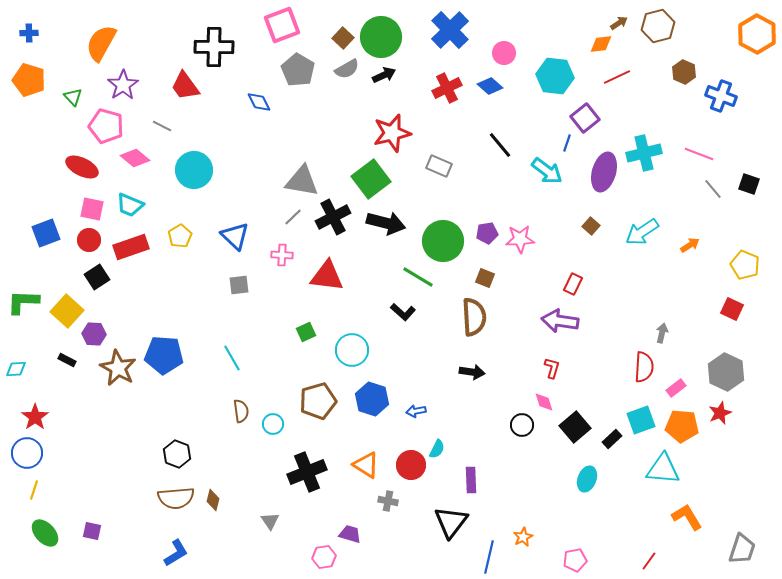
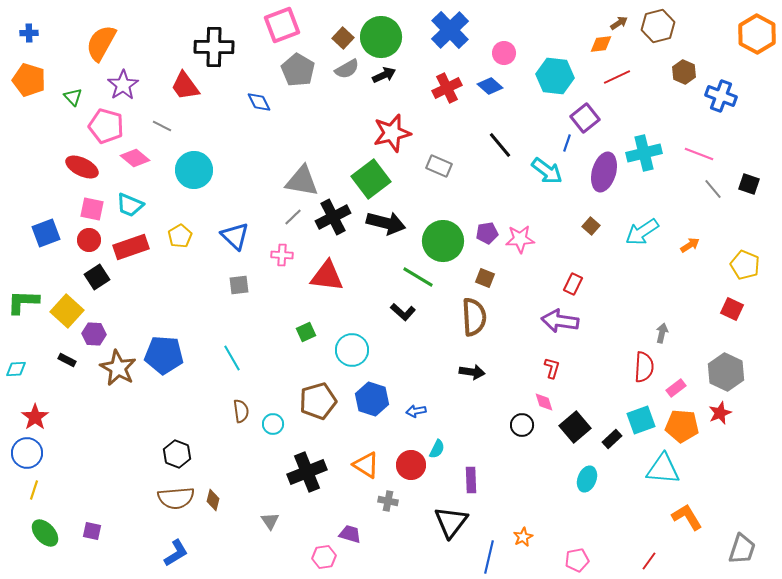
pink pentagon at (575, 560): moved 2 px right
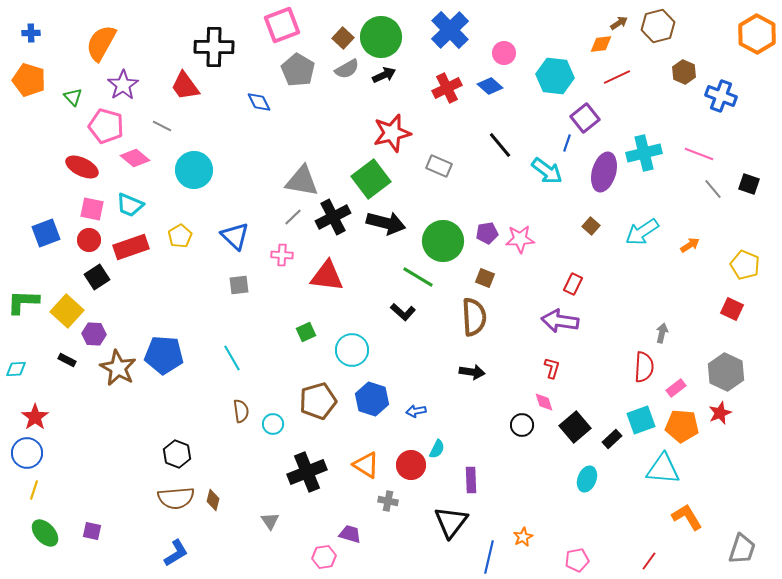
blue cross at (29, 33): moved 2 px right
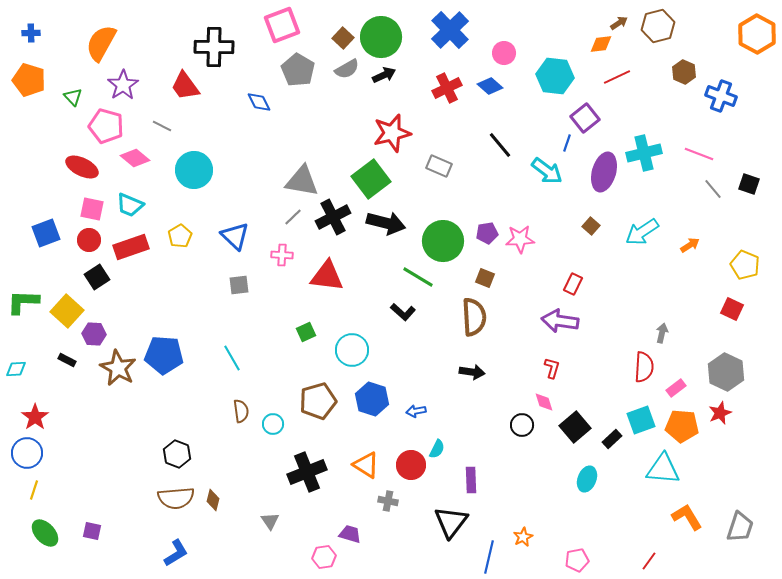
gray trapezoid at (742, 549): moved 2 px left, 22 px up
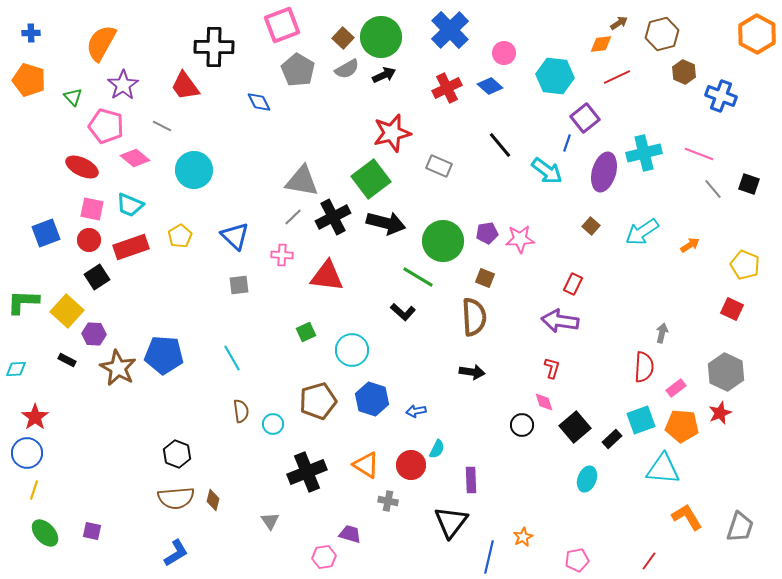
brown hexagon at (658, 26): moved 4 px right, 8 px down
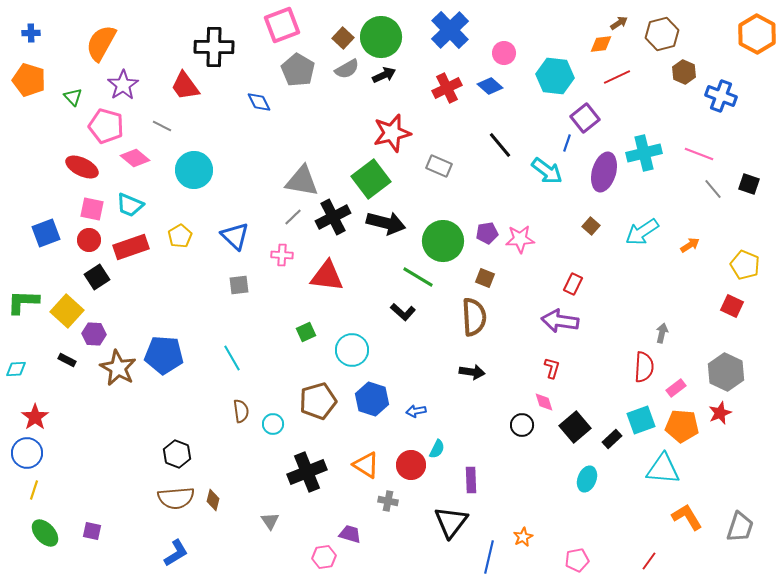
red square at (732, 309): moved 3 px up
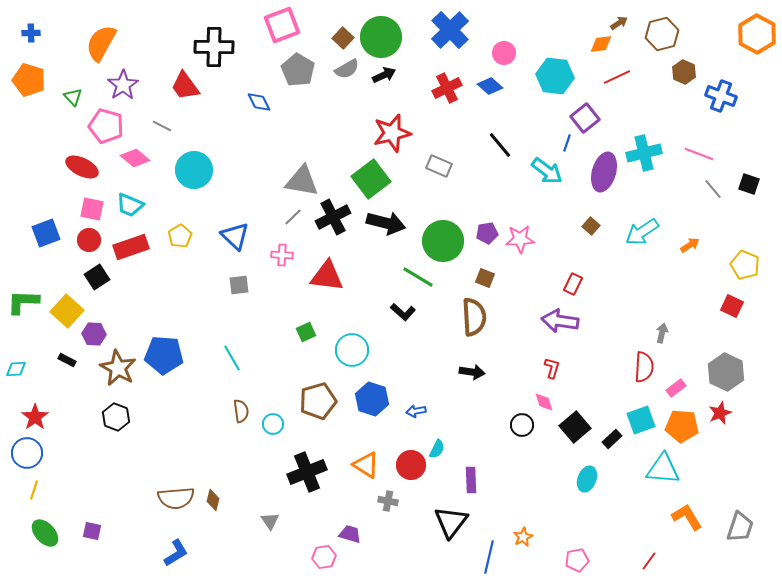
black hexagon at (177, 454): moved 61 px left, 37 px up
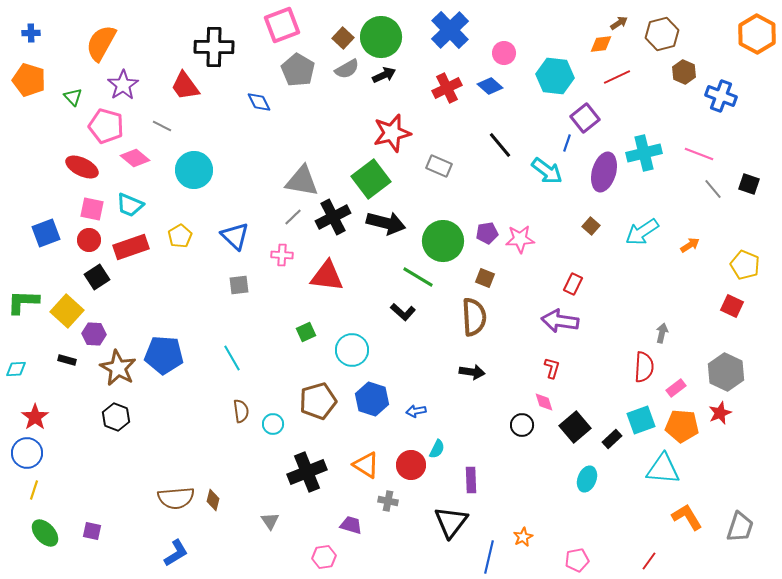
black rectangle at (67, 360): rotated 12 degrees counterclockwise
purple trapezoid at (350, 534): moved 1 px right, 9 px up
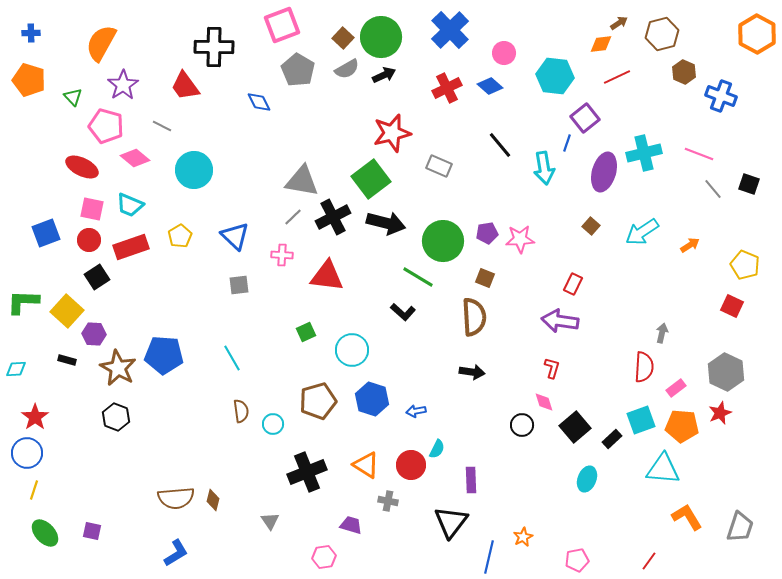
cyan arrow at (547, 171): moved 3 px left, 3 px up; rotated 44 degrees clockwise
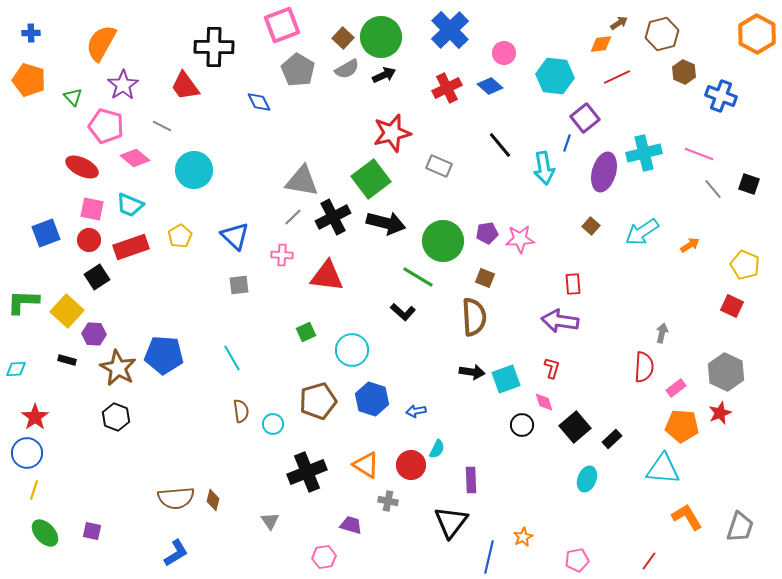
red rectangle at (573, 284): rotated 30 degrees counterclockwise
cyan square at (641, 420): moved 135 px left, 41 px up
